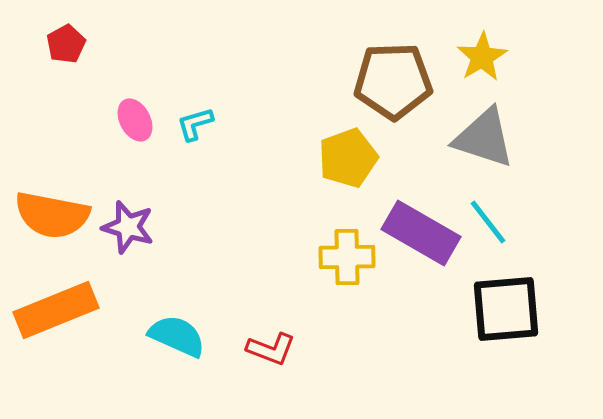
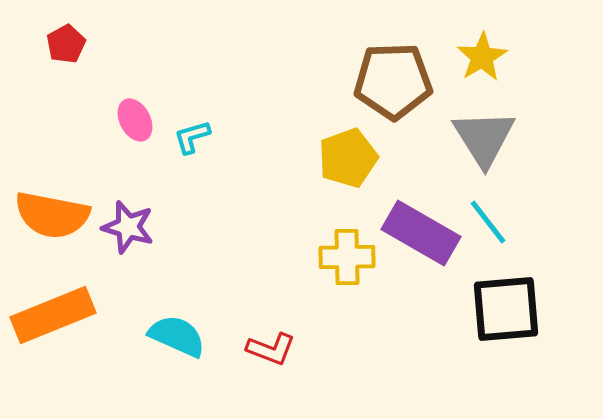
cyan L-shape: moved 3 px left, 13 px down
gray triangle: rotated 40 degrees clockwise
orange rectangle: moved 3 px left, 5 px down
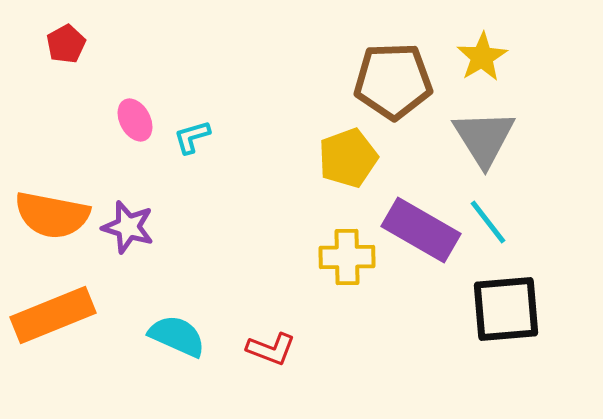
purple rectangle: moved 3 px up
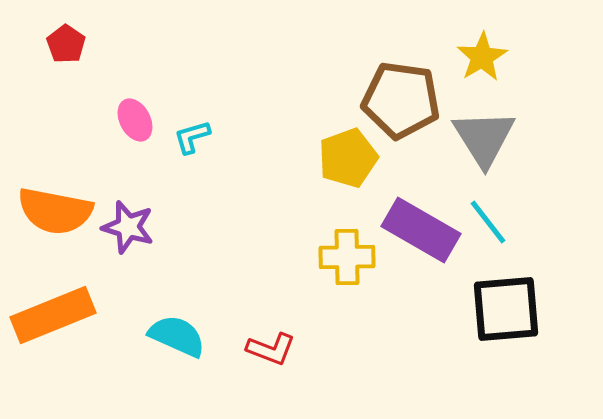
red pentagon: rotated 9 degrees counterclockwise
brown pentagon: moved 8 px right, 19 px down; rotated 10 degrees clockwise
orange semicircle: moved 3 px right, 4 px up
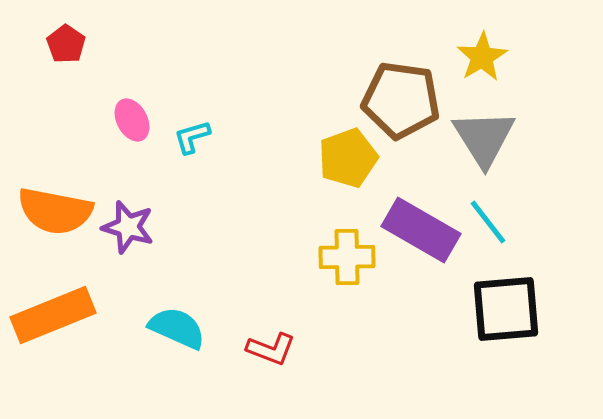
pink ellipse: moved 3 px left
cyan semicircle: moved 8 px up
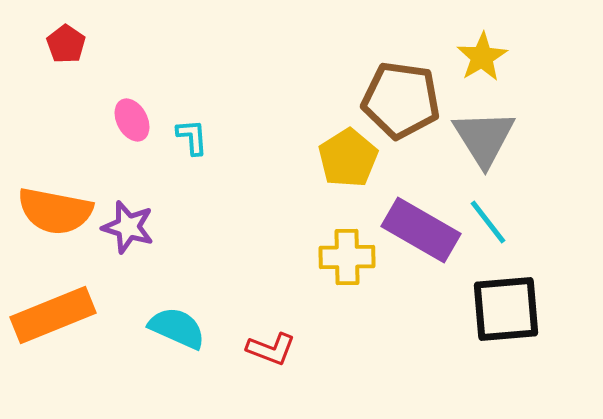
cyan L-shape: rotated 102 degrees clockwise
yellow pentagon: rotated 12 degrees counterclockwise
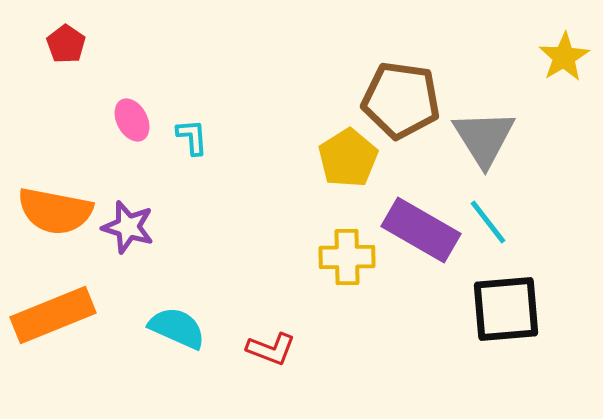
yellow star: moved 82 px right
